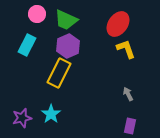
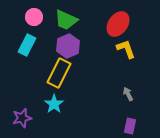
pink circle: moved 3 px left, 3 px down
cyan star: moved 3 px right, 10 px up
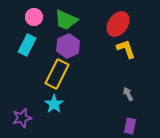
yellow rectangle: moved 2 px left, 1 px down
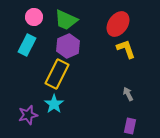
purple star: moved 6 px right, 3 px up
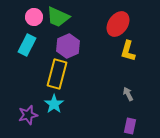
green trapezoid: moved 8 px left, 3 px up
yellow L-shape: moved 2 px right, 2 px down; rotated 145 degrees counterclockwise
yellow rectangle: rotated 12 degrees counterclockwise
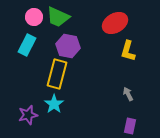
red ellipse: moved 3 px left, 1 px up; rotated 25 degrees clockwise
purple hexagon: rotated 25 degrees counterclockwise
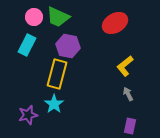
yellow L-shape: moved 3 px left, 15 px down; rotated 35 degrees clockwise
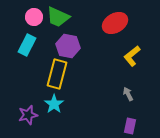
yellow L-shape: moved 7 px right, 10 px up
